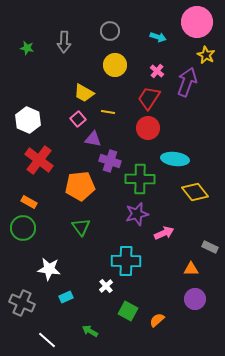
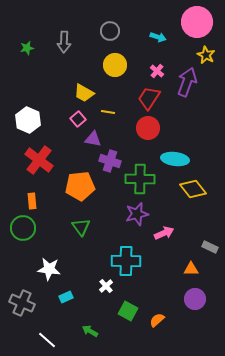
green star: rotated 24 degrees counterclockwise
yellow diamond: moved 2 px left, 3 px up
orange rectangle: moved 3 px right, 1 px up; rotated 56 degrees clockwise
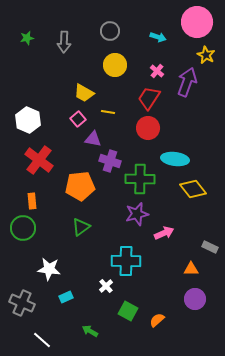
green star: moved 10 px up
green triangle: rotated 30 degrees clockwise
white line: moved 5 px left
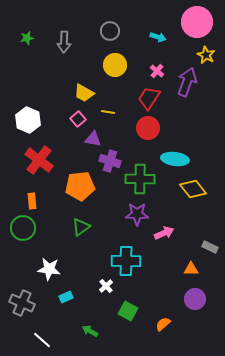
purple star: rotated 15 degrees clockwise
orange semicircle: moved 6 px right, 4 px down
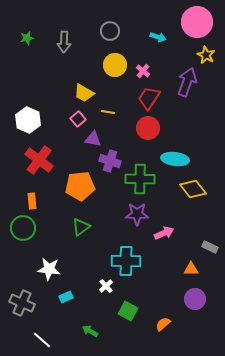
pink cross: moved 14 px left
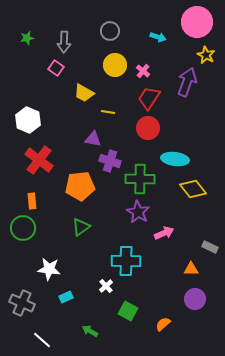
pink square: moved 22 px left, 51 px up; rotated 14 degrees counterclockwise
purple star: moved 1 px right, 2 px up; rotated 30 degrees clockwise
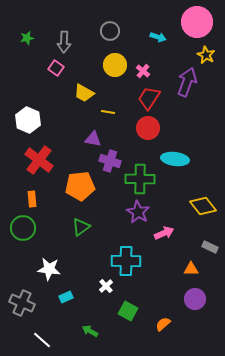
yellow diamond: moved 10 px right, 17 px down
orange rectangle: moved 2 px up
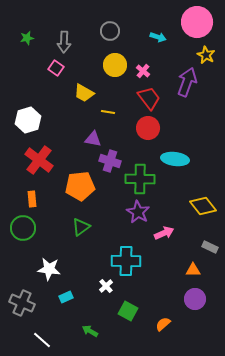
red trapezoid: rotated 110 degrees clockwise
white hexagon: rotated 20 degrees clockwise
orange triangle: moved 2 px right, 1 px down
